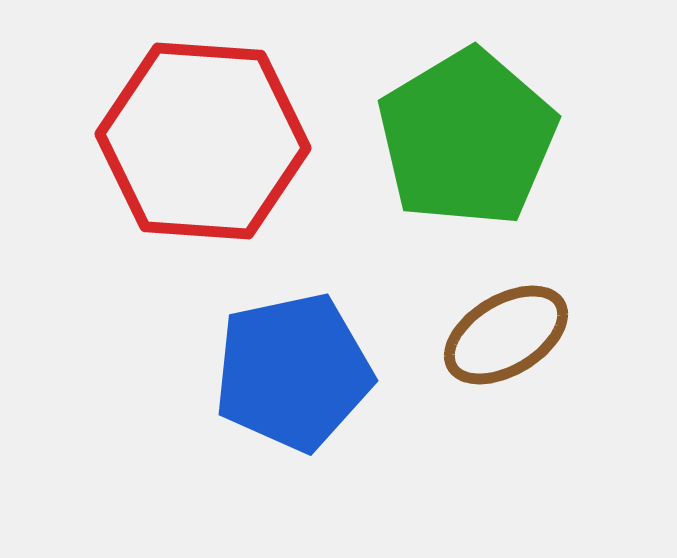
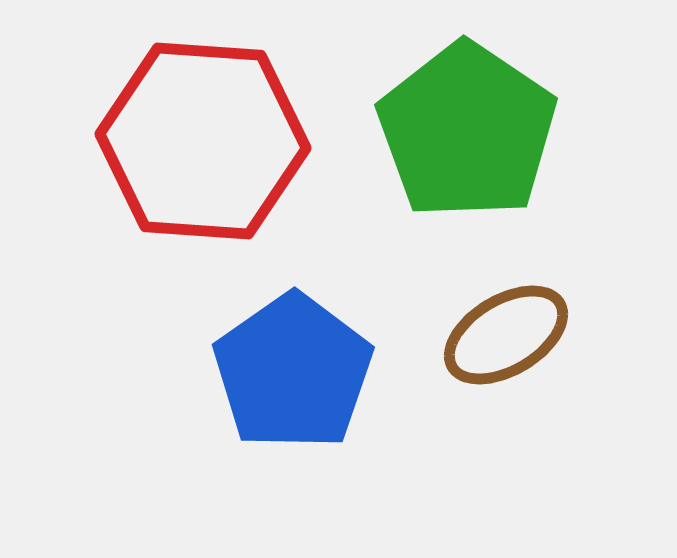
green pentagon: moved 7 px up; rotated 7 degrees counterclockwise
blue pentagon: rotated 23 degrees counterclockwise
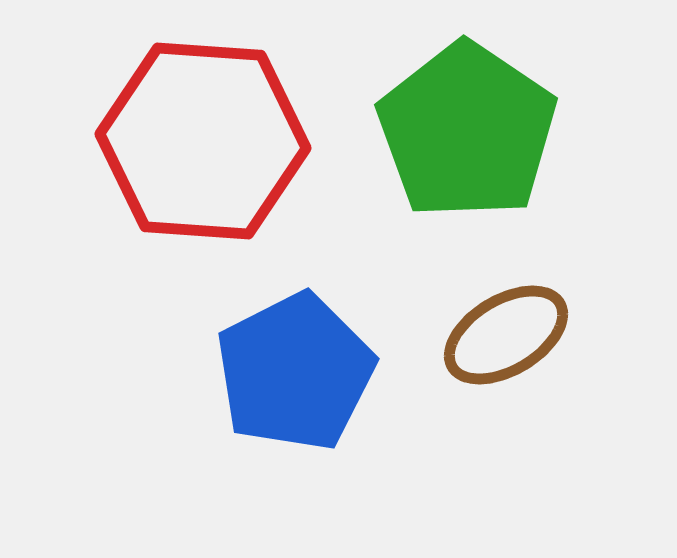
blue pentagon: moved 2 px right; rotated 8 degrees clockwise
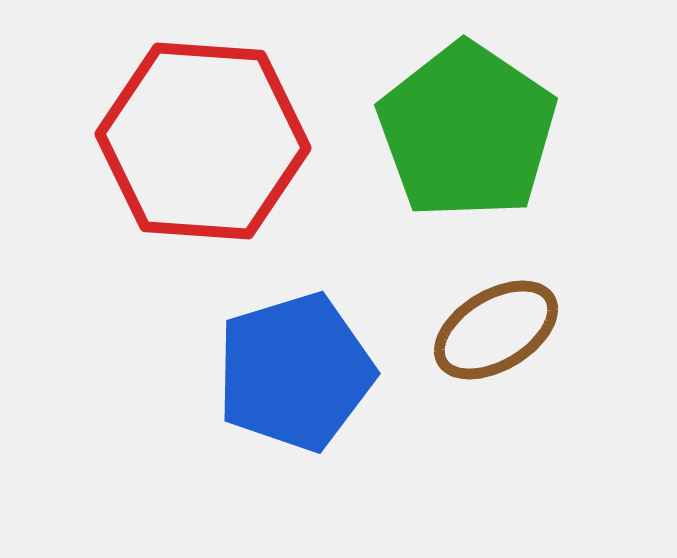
brown ellipse: moved 10 px left, 5 px up
blue pentagon: rotated 10 degrees clockwise
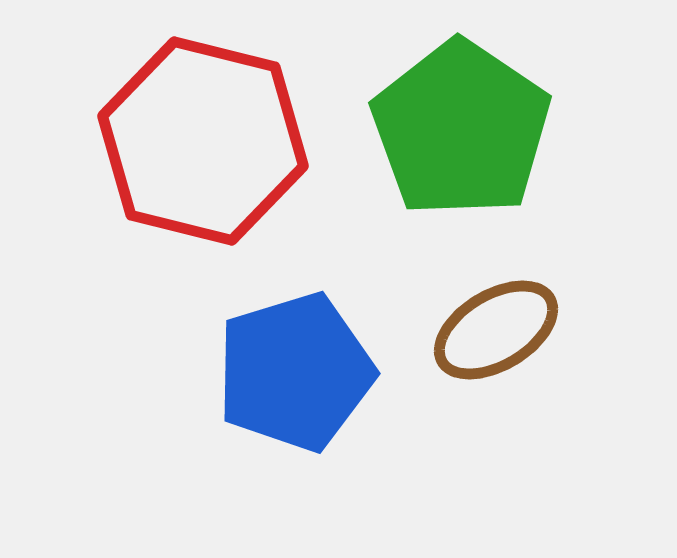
green pentagon: moved 6 px left, 2 px up
red hexagon: rotated 10 degrees clockwise
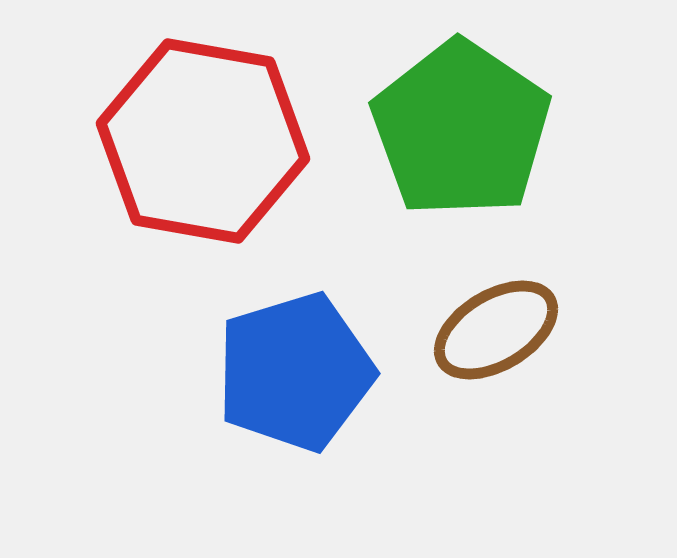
red hexagon: rotated 4 degrees counterclockwise
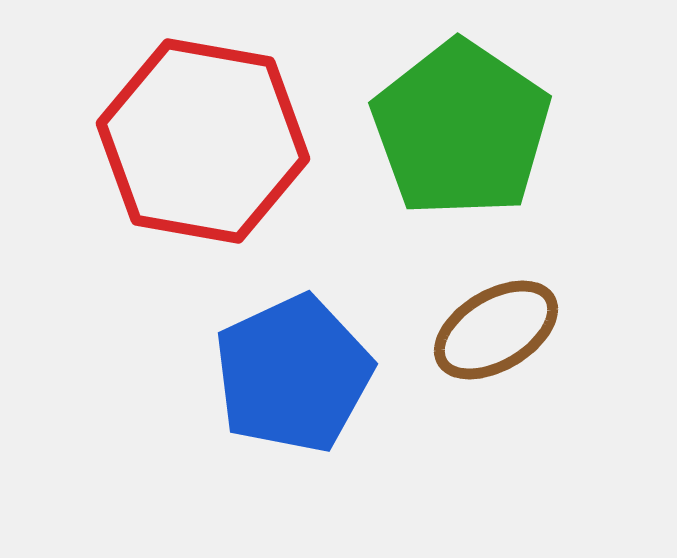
blue pentagon: moved 2 px left, 2 px down; rotated 8 degrees counterclockwise
